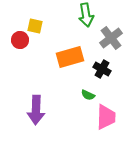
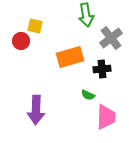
red circle: moved 1 px right, 1 px down
black cross: rotated 36 degrees counterclockwise
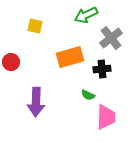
green arrow: rotated 75 degrees clockwise
red circle: moved 10 px left, 21 px down
purple arrow: moved 8 px up
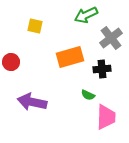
purple arrow: moved 4 px left; rotated 100 degrees clockwise
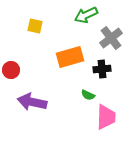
red circle: moved 8 px down
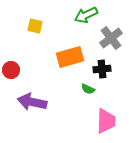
green semicircle: moved 6 px up
pink trapezoid: moved 4 px down
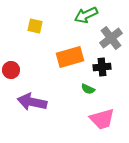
black cross: moved 2 px up
pink trapezoid: moved 4 px left, 2 px up; rotated 72 degrees clockwise
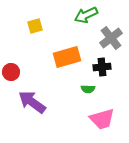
yellow square: rotated 28 degrees counterclockwise
orange rectangle: moved 3 px left
red circle: moved 2 px down
green semicircle: rotated 24 degrees counterclockwise
purple arrow: rotated 24 degrees clockwise
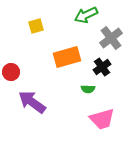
yellow square: moved 1 px right
black cross: rotated 30 degrees counterclockwise
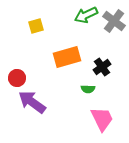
gray cross: moved 3 px right, 17 px up; rotated 15 degrees counterclockwise
red circle: moved 6 px right, 6 px down
pink trapezoid: rotated 100 degrees counterclockwise
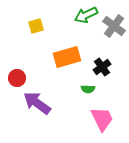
gray cross: moved 5 px down
purple arrow: moved 5 px right, 1 px down
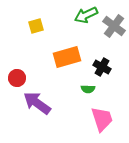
black cross: rotated 24 degrees counterclockwise
pink trapezoid: rotated 8 degrees clockwise
